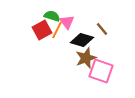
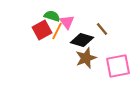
orange line: moved 1 px down
pink square: moved 17 px right, 5 px up; rotated 30 degrees counterclockwise
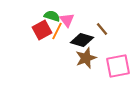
pink triangle: moved 2 px up
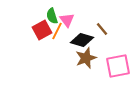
green semicircle: rotated 126 degrees counterclockwise
